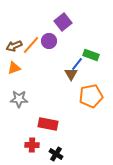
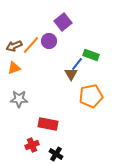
red cross: rotated 24 degrees counterclockwise
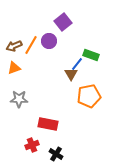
orange line: rotated 12 degrees counterclockwise
orange pentagon: moved 2 px left
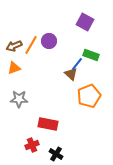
purple square: moved 22 px right; rotated 24 degrees counterclockwise
brown triangle: rotated 16 degrees counterclockwise
orange pentagon: rotated 10 degrees counterclockwise
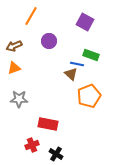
orange line: moved 29 px up
blue line: rotated 64 degrees clockwise
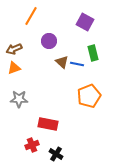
brown arrow: moved 3 px down
green rectangle: moved 2 px right, 2 px up; rotated 56 degrees clockwise
brown triangle: moved 9 px left, 12 px up
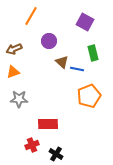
blue line: moved 5 px down
orange triangle: moved 1 px left, 4 px down
red rectangle: rotated 12 degrees counterclockwise
